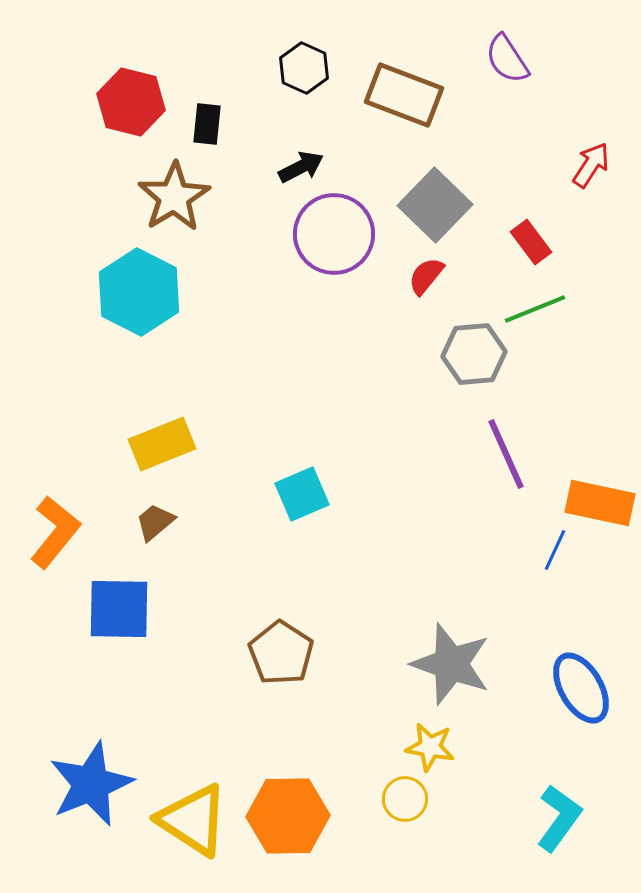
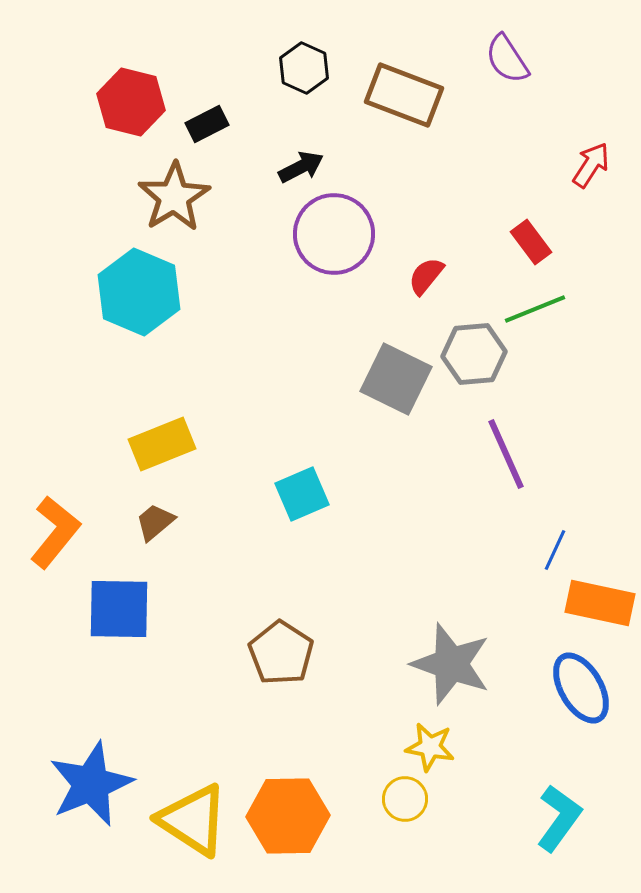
black rectangle: rotated 57 degrees clockwise
gray square: moved 39 px left, 174 px down; rotated 18 degrees counterclockwise
cyan hexagon: rotated 4 degrees counterclockwise
orange rectangle: moved 100 px down
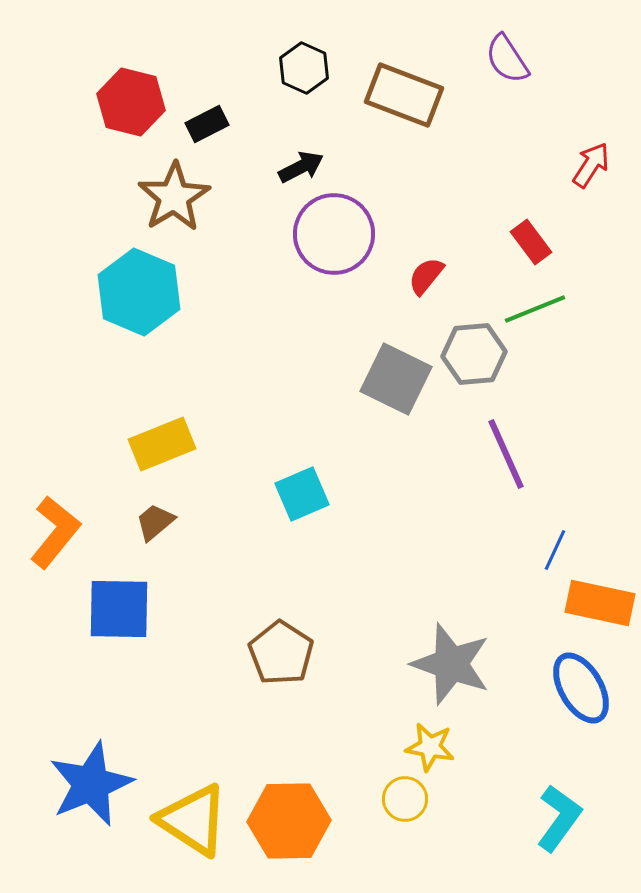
orange hexagon: moved 1 px right, 5 px down
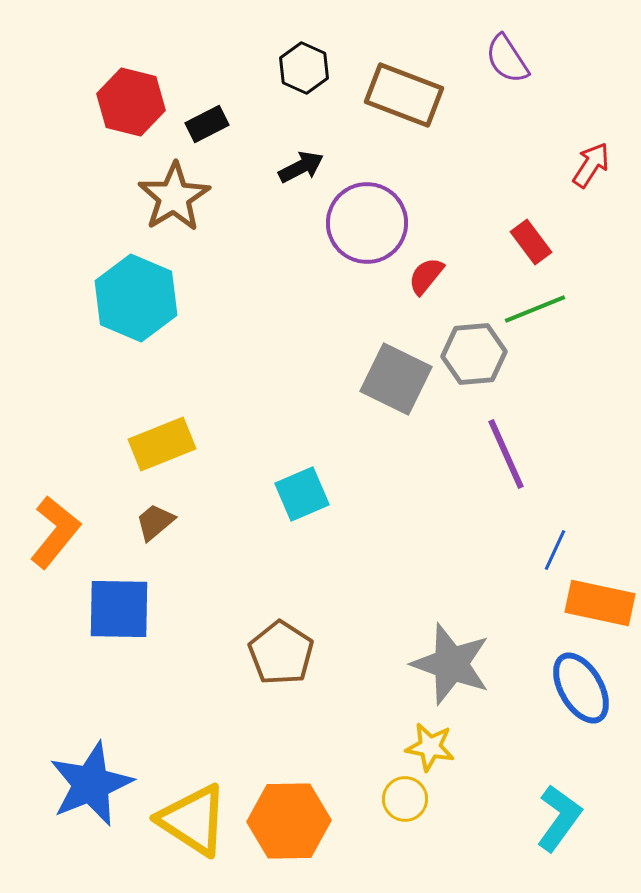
purple circle: moved 33 px right, 11 px up
cyan hexagon: moved 3 px left, 6 px down
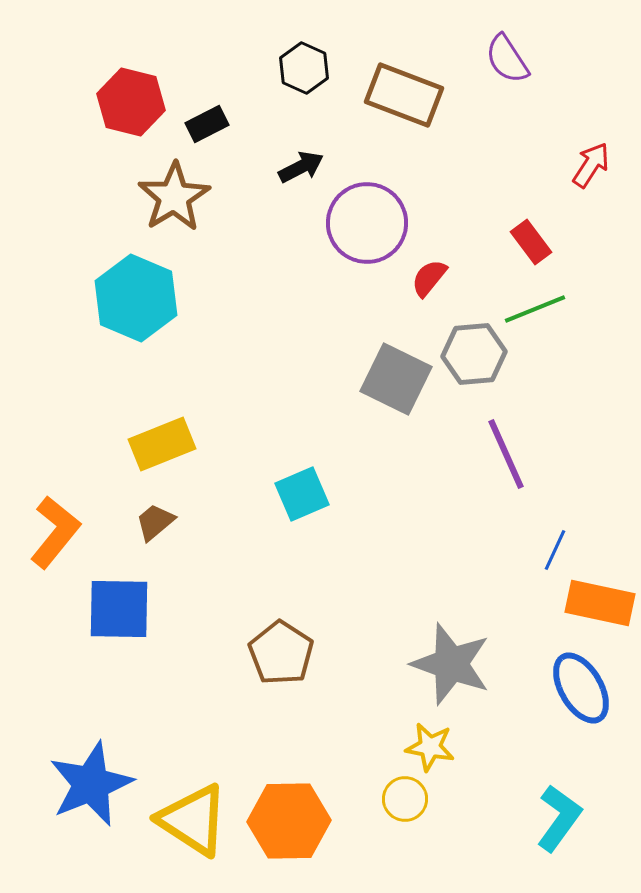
red semicircle: moved 3 px right, 2 px down
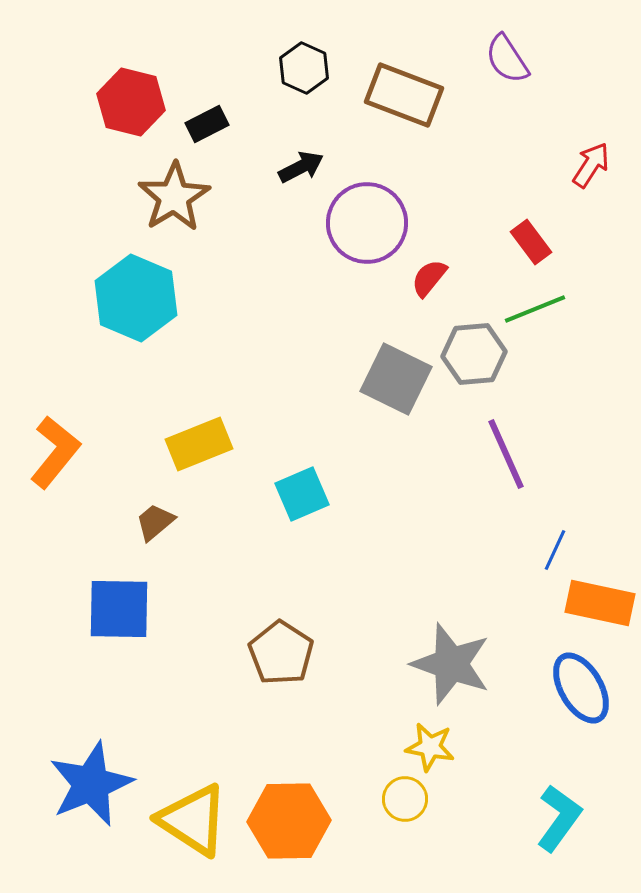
yellow rectangle: moved 37 px right
orange L-shape: moved 80 px up
